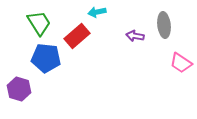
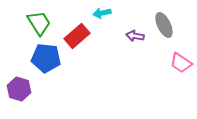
cyan arrow: moved 5 px right, 1 px down
gray ellipse: rotated 20 degrees counterclockwise
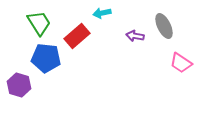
gray ellipse: moved 1 px down
purple hexagon: moved 4 px up
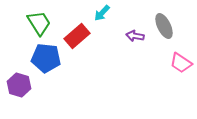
cyan arrow: rotated 36 degrees counterclockwise
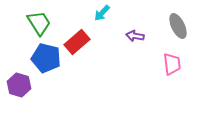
gray ellipse: moved 14 px right
red rectangle: moved 6 px down
blue pentagon: rotated 8 degrees clockwise
pink trapezoid: moved 9 px left, 1 px down; rotated 130 degrees counterclockwise
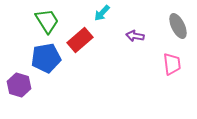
green trapezoid: moved 8 px right, 2 px up
red rectangle: moved 3 px right, 2 px up
blue pentagon: rotated 24 degrees counterclockwise
